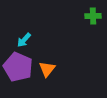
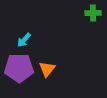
green cross: moved 3 px up
purple pentagon: moved 1 px right, 1 px down; rotated 24 degrees counterclockwise
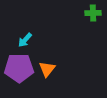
cyan arrow: moved 1 px right
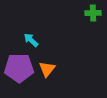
cyan arrow: moved 6 px right; rotated 91 degrees clockwise
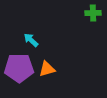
orange triangle: rotated 36 degrees clockwise
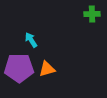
green cross: moved 1 px left, 1 px down
cyan arrow: rotated 14 degrees clockwise
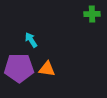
orange triangle: rotated 24 degrees clockwise
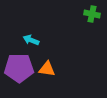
green cross: rotated 14 degrees clockwise
cyan arrow: rotated 35 degrees counterclockwise
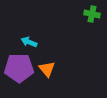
cyan arrow: moved 2 px left, 2 px down
orange triangle: rotated 42 degrees clockwise
